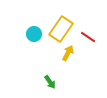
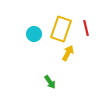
yellow rectangle: rotated 15 degrees counterclockwise
red line: moved 2 px left, 9 px up; rotated 42 degrees clockwise
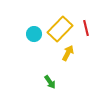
yellow rectangle: moved 1 px left; rotated 25 degrees clockwise
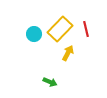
red line: moved 1 px down
green arrow: rotated 32 degrees counterclockwise
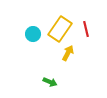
yellow rectangle: rotated 10 degrees counterclockwise
cyan circle: moved 1 px left
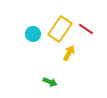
red line: rotated 42 degrees counterclockwise
yellow arrow: moved 1 px right
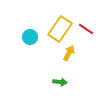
cyan circle: moved 3 px left, 3 px down
green arrow: moved 10 px right; rotated 16 degrees counterclockwise
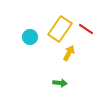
green arrow: moved 1 px down
